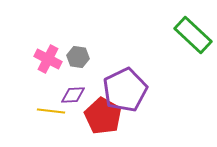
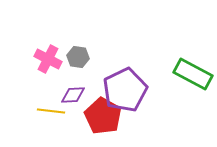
green rectangle: moved 39 px down; rotated 15 degrees counterclockwise
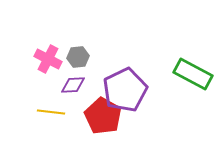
gray hexagon: rotated 15 degrees counterclockwise
purple diamond: moved 10 px up
yellow line: moved 1 px down
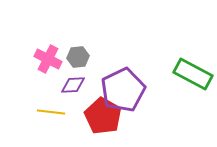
purple pentagon: moved 2 px left
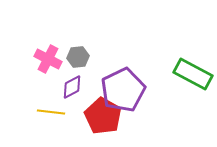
purple diamond: moved 1 px left, 2 px down; rotated 25 degrees counterclockwise
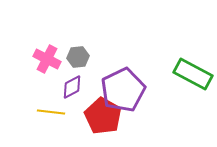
pink cross: moved 1 px left
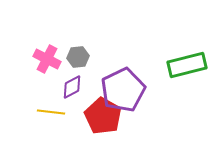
green rectangle: moved 6 px left, 9 px up; rotated 42 degrees counterclockwise
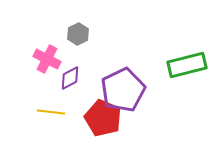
gray hexagon: moved 23 px up; rotated 20 degrees counterclockwise
purple diamond: moved 2 px left, 9 px up
red pentagon: moved 2 px down; rotated 6 degrees counterclockwise
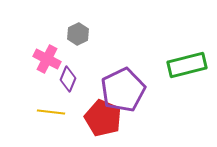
purple diamond: moved 2 px left, 1 px down; rotated 40 degrees counterclockwise
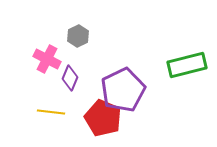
gray hexagon: moved 2 px down
purple diamond: moved 2 px right, 1 px up
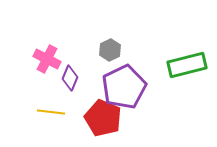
gray hexagon: moved 32 px right, 14 px down
purple pentagon: moved 1 px right, 3 px up
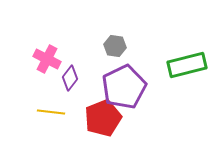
gray hexagon: moved 5 px right, 4 px up; rotated 25 degrees counterclockwise
purple diamond: rotated 15 degrees clockwise
red pentagon: rotated 27 degrees clockwise
